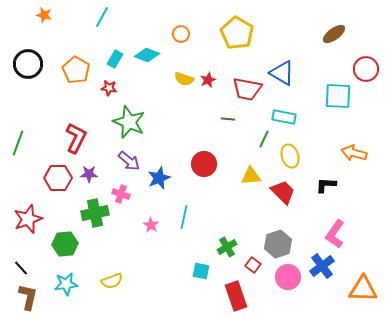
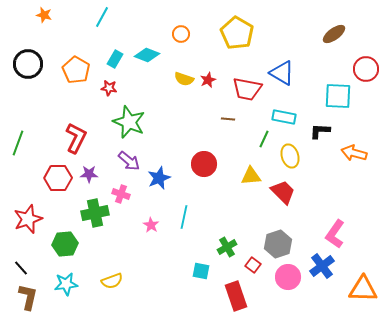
black L-shape at (326, 185): moved 6 px left, 54 px up
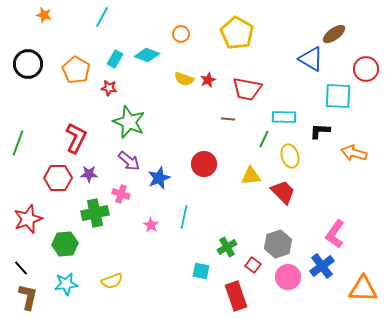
blue triangle at (282, 73): moved 29 px right, 14 px up
cyan rectangle at (284, 117): rotated 10 degrees counterclockwise
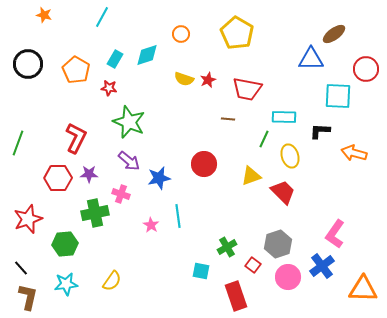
cyan diamond at (147, 55): rotated 40 degrees counterclockwise
blue triangle at (311, 59): rotated 32 degrees counterclockwise
yellow triangle at (251, 176): rotated 15 degrees counterclockwise
blue star at (159, 178): rotated 10 degrees clockwise
cyan line at (184, 217): moved 6 px left, 1 px up; rotated 20 degrees counterclockwise
yellow semicircle at (112, 281): rotated 35 degrees counterclockwise
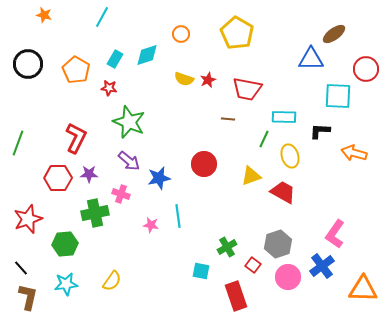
red trapezoid at (283, 192): rotated 16 degrees counterclockwise
pink star at (151, 225): rotated 21 degrees counterclockwise
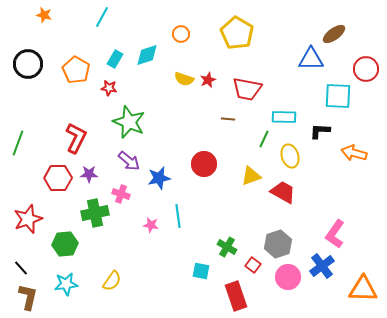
green cross at (227, 247): rotated 30 degrees counterclockwise
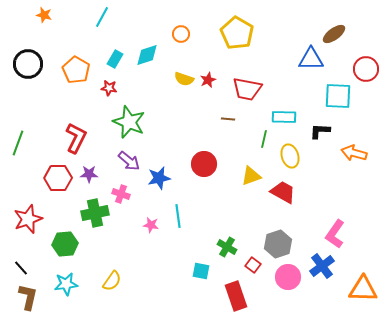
green line at (264, 139): rotated 12 degrees counterclockwise
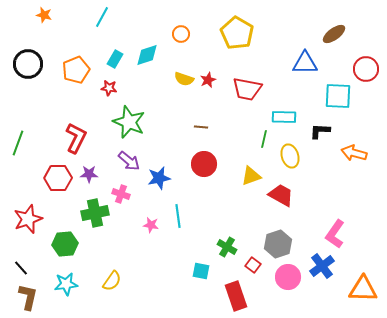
blue triangle at (311, 59): moved 6 px left, 4 px down
orange pentagon at (76, 70): rotated 20 degrees clockwise
brown line at (228, 119): moved 27 px left, 8 px down
red trapezoid at (283, 192): moved 2 px left, 3 px down
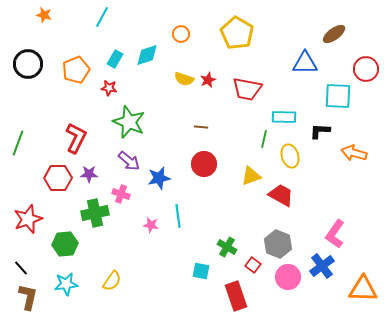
gray hexagon at (278, 244): rotated 20 degrees counterclockwise
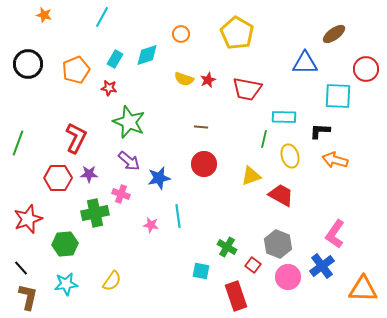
orange arrow at (354, 153): moved 19 px left, 7 px down
